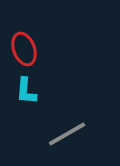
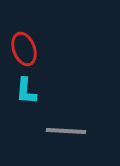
gray line: moved 1 px left, 3 px up; rotated 33 degrees clockwise
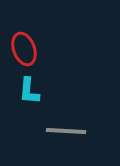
cyan L-shape: moved 3 px right
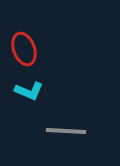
cyan L-shape: rotated 72 degrees counterclockwise
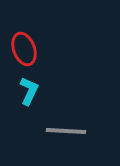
cyan L-shape: rotated 88 degrees counterclockwise
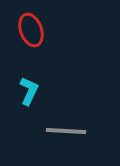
red ellipse: moved 7 px right, 19 px up
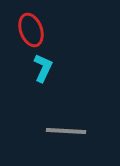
cyan L-shape: moved 14 px right, 23 px up
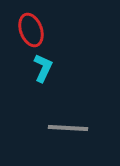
gray line: moved 2 px right, 3 px up
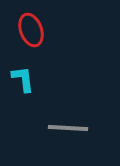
cyan L-shape: moved 20 px left, 11 px down; rotated 32 degrees counterclockwise
